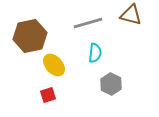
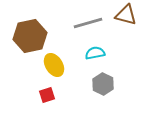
brown triangle: moved 5 px left
cyan semicircle: rotated 108 degrees counterclockwise
yellow ellipse: rotated 10 degrees clockwise
gray hexagon: moved 8 px left
red square: moved 1 px left
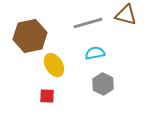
red square: moved 1 px down; rotated 21 degrees clockwise
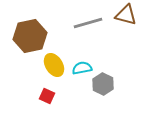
cyan semicircle: moved 13 px left, 15 px down
red square: rotated 21 degrees clockwise
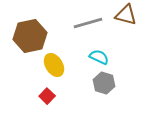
cyan semicircle: moved 17 px right, 11 px up; rotated 36 degrees clockwise
gray hexagon: moved 1 px right, 1 px up; rotated 10 degrees counterclockwise
red square: rotated 21 degrees clockwise
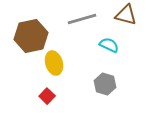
gray line: moved 6 px left, 4 px up
brown hexagon: moved 1 px right
cyan semicircle: moved 10 px right, 12 px up
yellow ellipse: moved 2 px up; rotated 15 degrees clockwise
gray hexagon: moved 1 px right, 1 px down
